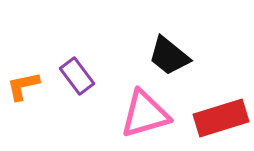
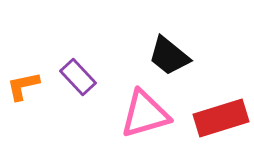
purple rectangle: moved 1 px right, 1 px down; rotated 6 degrees counterclockwise
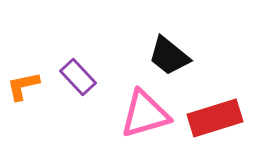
red rectangle: moved 6 px left
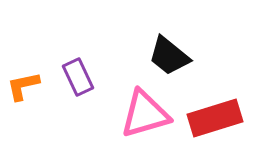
purple rectangle: rotated 18 degrees clockwise
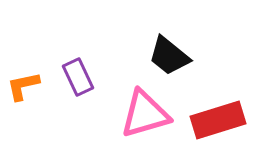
red rectangle: moved 3 px right, 2 px down
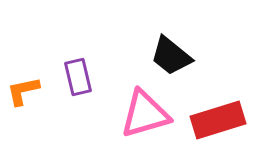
black trapezoid: moved 2 px right
purple rectangle: rotated 12 degrees clockwise
orange L-shape: moved 5 px down
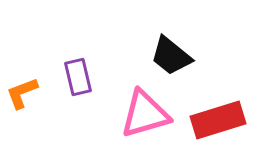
orange L-shape: moved 1 px left, 2 px down; rotated 9 degrees counterclockwise
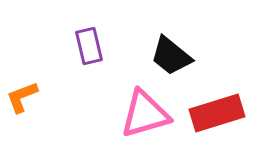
purple rectangle: moved 11 px right, 31 px up
orange L-shape: moved 4 px down
red rectangle: moved 1 px left, 7 px up
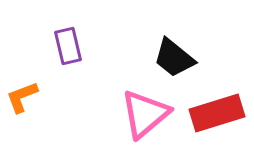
purple rectangle: moved 21 px left
black trapezoid: moved 3 px right, 2 px down
pink triangle: rotated 24 degrees counterclockwise
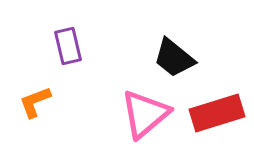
orange L-shape: moved 13 px right, 5 px down
